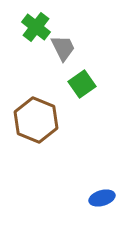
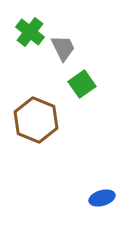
green cross: moved 6 px left, 5 px down
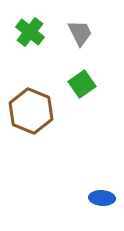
gray trapezoid: moved 17 px right, 15 px up
brown hexagon: moved 5 px left, 9 px up
blue ellipse: rotated 20 degrees clockwise
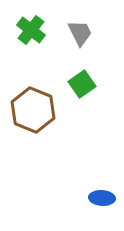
green cross: moved 1 px right, 2 px up
brown hexagon: moved 2 px right, 1 px up
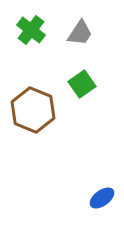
gray trapezoid: rotated 60 degrees clockwise
blue ellipse: rotated 40 degrees counterclockwise
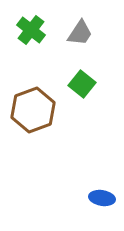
green square: rotated 16 degrees counterclockwise
brown hexagon: rotated 18 degrees clockwise
blue ellipse: rotated 45 degrees clockwise
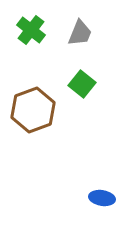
gray trapezoid: rotated 12 degrees counterclockwise
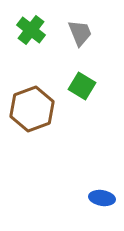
gray trapezoid: rotated 44 degrees counterclockwise
green square: moved 2 px down; rotated 8 degrees counterclockwise
brown hexagon: moved 1 px left, 1 px up
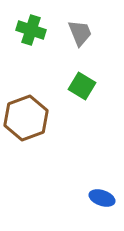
green cross: rotated 20 degrees counterclockwise
brown hexagon: moved 6 px left, 9 px down
blue ellipse: rotated 10 degrees clockwise
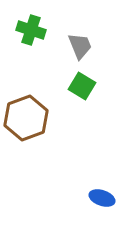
gray trapezoid: moved 13 px down
